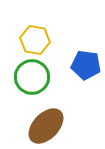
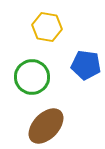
yellow hexagon: moved 12 px right, 13 px up
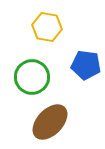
brown ellipse: moved 4 px right, 4 px up
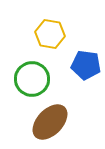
yellow hexagon: moved 3 px right, 7 px down
green circle: moved 2 px down
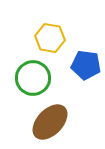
yellow hexagon: moved 4 px down
green circle: moved 1 px right, 1 px up
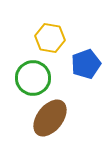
blue pentagon: moved 1 px up; rotated 28 degrees counterclockwise
brown ellipse: moved 4 px up; rotated 6 degrees counterclockwise
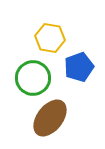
blue pentagon: moved 7 px left, 3 px down
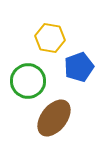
green circle: moved 5 px left, 3 px down
brown ellipse: moved 4 px right
